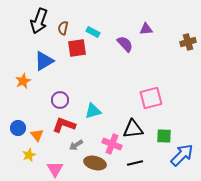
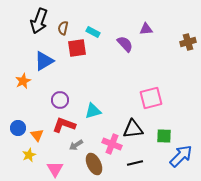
blue arrow: moved 1 px left, 1 px down
brown ellipse: moved 1 px left, 1 px down; rotated 50 degrees clockwise
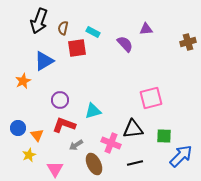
pink cross: moved 1 px left, 1 px up
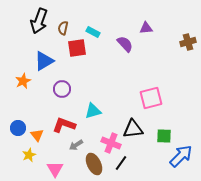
purple triangle: moved 1 px up
purple circle: moved 2 px right, 11 px up
black line: moved 14 px left; rotated 42 degrees counterclockwise
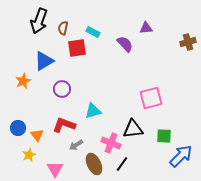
black line: moved 1 px right, 1 px down
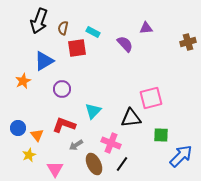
cyan triangle: rotated 30 degrees counterclockwise
black triangle: moved 2 px left, 11 px up
green square: moved 3 px left, 1 px up
